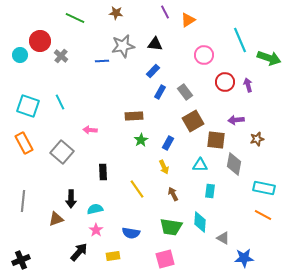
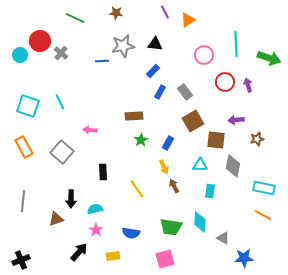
cyan line at (240, 40): moved 4 px left, 4 px down; rotated 20 degrees clockwise
gray cross at (61, 56): moved 3 px up
orange rectangle at (24, 143): moved 4 px down
gray diamond at (234, 164): moved 1 px left, 2 px down
brown arrow at (173, 194): moved 1 px right, 8 px up
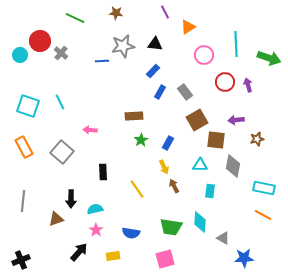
orange triangle at (188, 20): moved 7 px down
brown square at (193, 121): moved 4 px right, 1 px up
